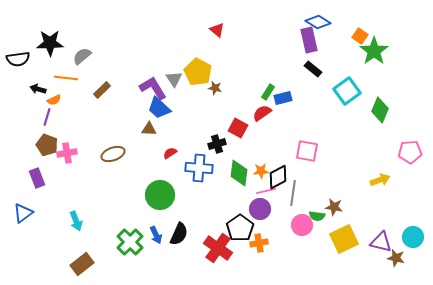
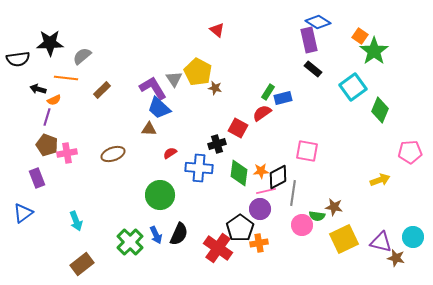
cyan square at (347, 91): moved 6 px right, 4 px up
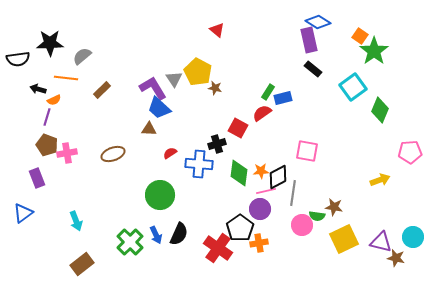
blue cross at (199, 168): moved 4 px up
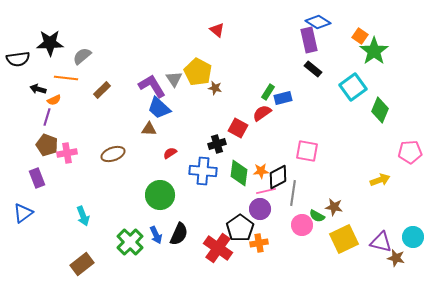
purple L-shape at (153, 88): moved 1 px left, 2 px up
blue cross at (199, 164): moved 4 px right, 7 px down
green semicircle at (317, 216): rotated 21 degrees clockwise
cyan arrow at (76, 221): moved 7 px right, 5 px up
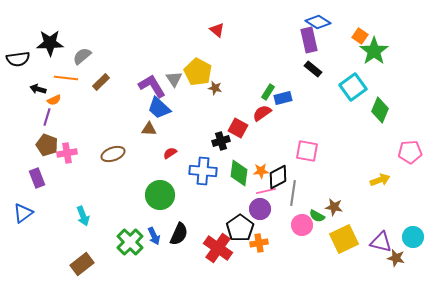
brown rectangle at (102, 90): moved 1 px left, 8 px up
black cross at (217, 144): moved 4 px right, 3 px up
blue arrow at (156, 235): moved 2 px left, 1 px down
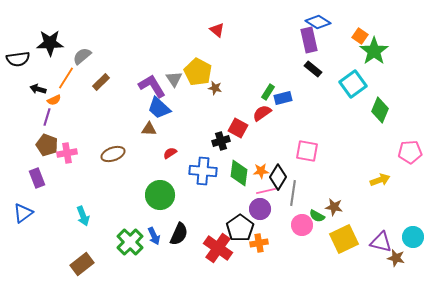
orange line at (66, 78): rotated 65 degrees counterclockwise
cyan square at (353, 87): moved 3 px up
black diamond at (278, 177): rotated 30 degrees counterclockwise
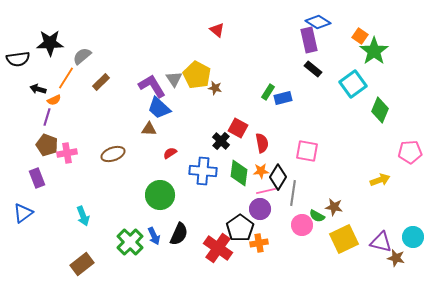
yellow pentagon at (198, 72): moved 1 px left, 3 px down
red semicircle at (262, 113): moved 30 px down; rotated 114 degrees clockwise
black cross at (221, 141): rotated 30 degrees counterclockwise
